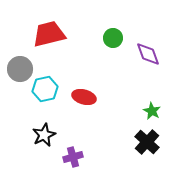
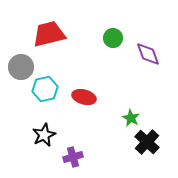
gray circle: moved 1 px right, 2 px up
green star: moved 21 px left, 7 px down
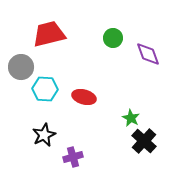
cyan hexagon: rotated 15 degrees clockwise
black cross: moved 3 px left, 1 px up
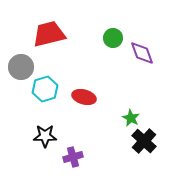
purple diamond: moved 6 px left, 1 px up
cyan hexagon: rotated 20 degrees counterclockwise
black star: moved 1 px right, 1 px down; rotated 25 degrees clockwise
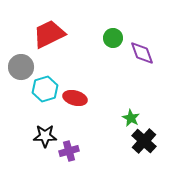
red trapezoid: rotated 12 degrees counterclockwise
red ellipse: moved 9 px left, 1 px down
purple cross: moved 4 px left, 6 px up
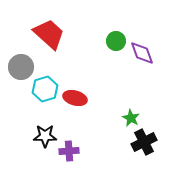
red trapezoid: rotated 68 degrees clockwise
green circle: moved 3 px right, 3 px down
black cross: moved 1 px down; rotated 20 degrees clockwise
purple cross: rotated 12 degrees clockwise
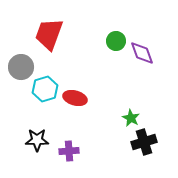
red trapezoid: rotated 112 degrees counterclockwise
black star: moved 8 px left, 4 px down
black cross: rotated 10 degrees clockwise
